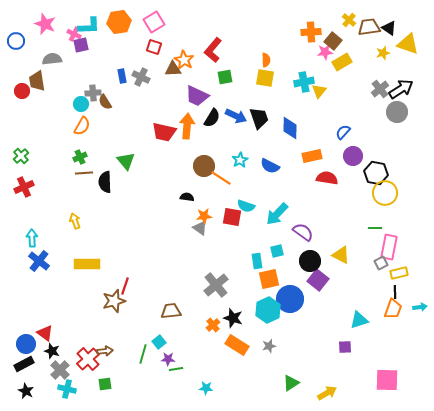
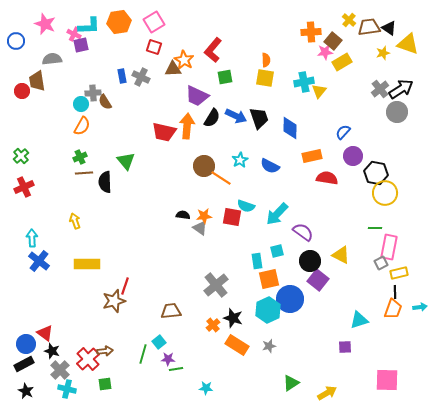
black semicircle at (187, 197): moved 4 px left, 18 px down
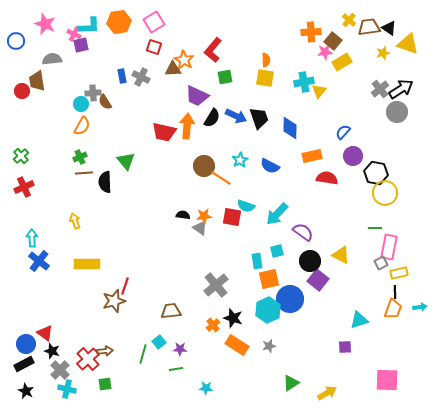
purple star at (168, 359): moved 12 px right, 10 px up
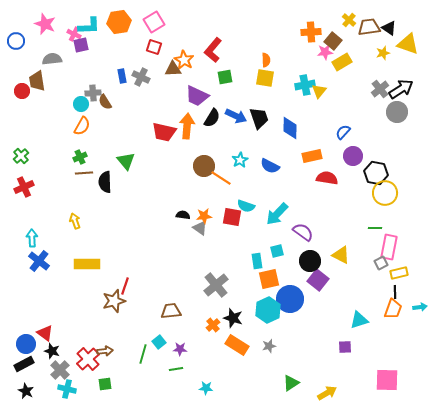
cyan cross at (304, 82): moved 1 px right, 3 px down
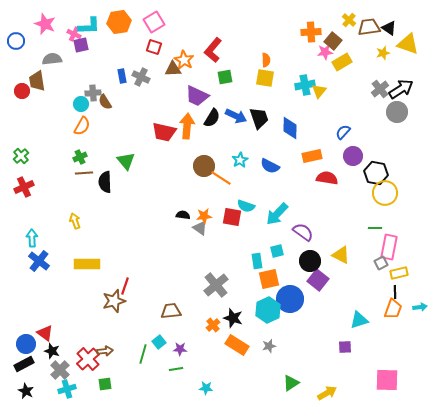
cyan cross at (67, 389): rotated 30 degrees counterclockwise
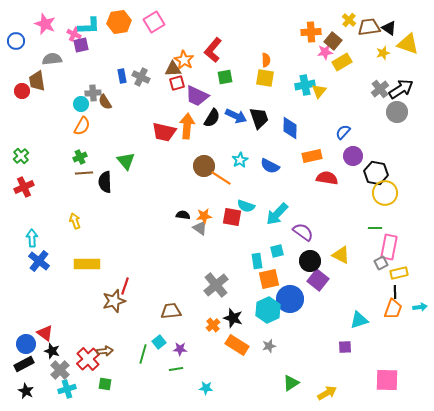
red square at (154, 47): moved 23 px right, 36 px down; rotated 35 degrees counterclockwise
green square at (105, 384): rotated 16 degrees clockwise
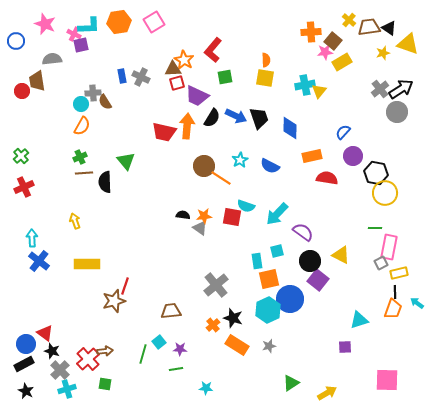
cyan arrow at (420, 307): moved 3 px left, 4 px up; rotated 136 degrees counterclockwise
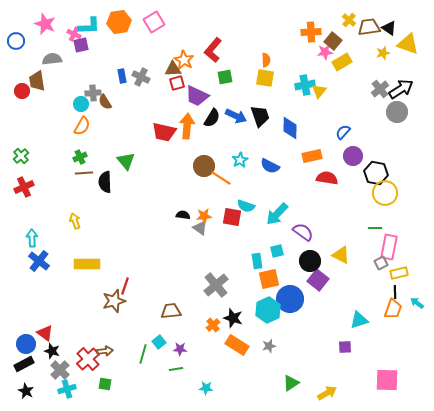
black trapezoid at (259, 118): moved 1 px right, 2 px up
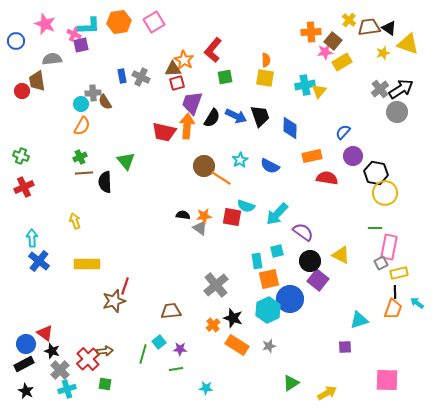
purple trapezoid at (197, 96): moved 5 px left, 7 px down; rotated 85 degrees clockwise
green cross at (21, 156): rotated 28 degrees counterclockwise
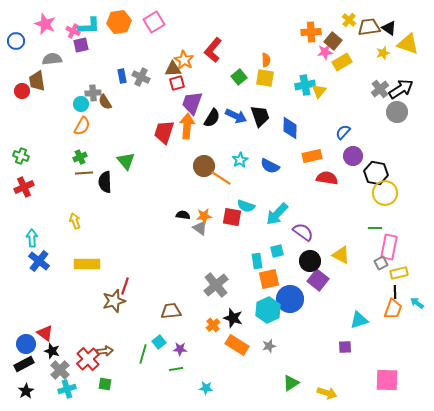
pink cross at (74, 34): moved 1 px left, 3 px up
green square at (225, 77): moved 14 px right; rotated 28 degrees counterclockwise
red trapezoid at (164, 132): rotated 95 degrees clockwise
black star at (26, 391): rotated 14 degrees clockwise
yellow arrow at (327, 393): rotated 48 degrees clockwise
